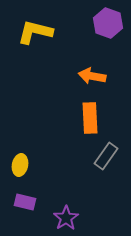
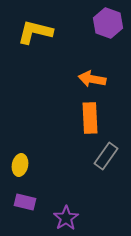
orange arrow: moved 3 px down
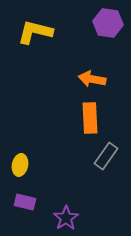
purple hexagon: rotated 12 degrees counterclockwise
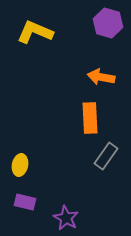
purple hexagon: rotated 8 degrees clockwise
yellow L-shape: rotated 9 degrees clockwise
orange arrow: moved 9 px right, 2 px up
purple star: rotated 10 degrees counterclockwise
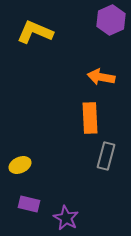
purple hexagon: moved 3 px right, 3 px up; rotated 20 degrees clockwise
gray rectangle: rotated 20 degrees counterclockwise
yellow ellipse: rotated 55 degrees clockwise
purple rectangle: moved 4 px right, 2 px down
